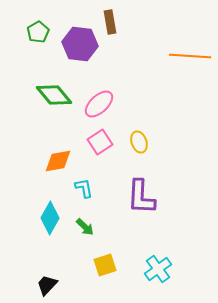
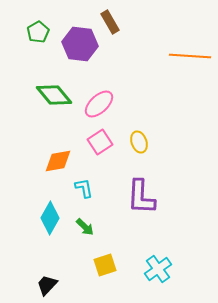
brown rectangle: rotated 20 degrees counterclockwise
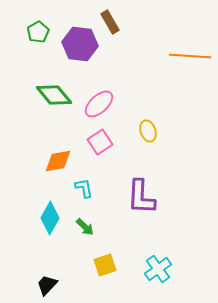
yellow ellipse: moved 9 px right, 11 px up
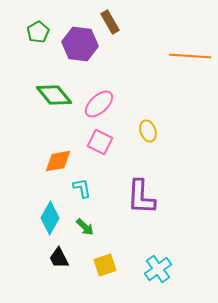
pink square: rotated 30 degrees counterclockwise
cyan L-shape: moved 2 px left
black trapezoid: moved 12 px right, 27 px up; rotated 70 degrees counterclockwise
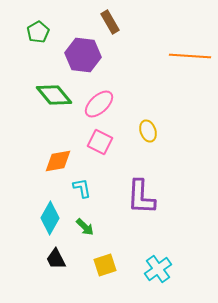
purple hexagon: moved 3 px right, 11 px down
black trapezoid: moved 3 px left, 1 px down
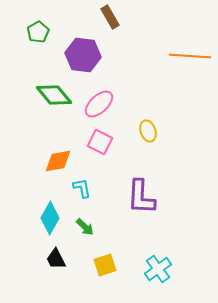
brown rectangle: moved 5 px up
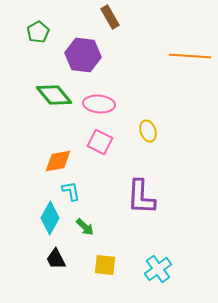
pink ellipse: rotated 48 degrees clockwise
cyan L-shape: moved 11 px left, 3 px down
yellow square: rotated 25 degrees clockwise
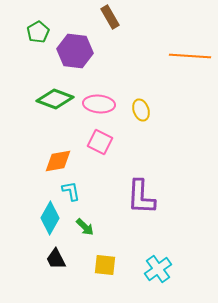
purple hexagon: moved 8 px left, 4 px up
green diamond: moved 1 px right, 4 px down; rotated 30 degrees counterclockwise
yellow ellipse: moved 7 px left, 21 px up
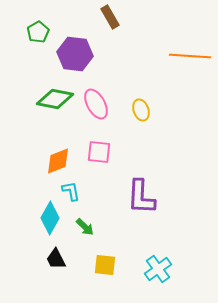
purple hexagon: moved 3 px down
green diamond: rotated 9 degrees counterclockwise
pink ellipse: moved 3 px left; rotated 56 degrees clockwise
pink square: moved 1 px left, 10 px down; rotated 20 degrees counterclockwise
orange diamond: rotated 12 degrees counterclockwise
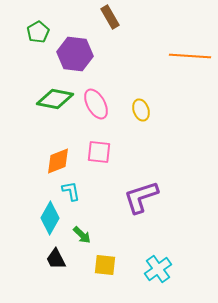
purple L-shape: rotated 69 degrees clockwise
green arrow: moved 3 px left, 8 px down
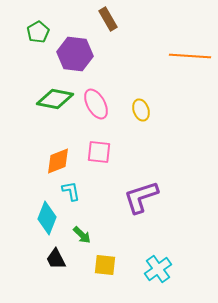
brown rectangle: moved 2 px left, 2 px down
cyan diamond: moved 3 px left; rotated 8 degrees counterclockwise
